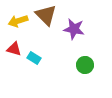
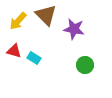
yellow arrow: rotated 30 degrees counterclockwise
red triangle: moved 2 px down
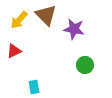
yellow arrow: moved 1 px right, 1 px up
red triangle: rotated 42 degrees counterclockwise
cyan rectangle: moved 29 px down; rotated 48 degrees clockwise
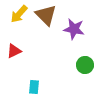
yellow arrow: moved 6 px up
cyan rectangle: rotated 16 degrees clockwise
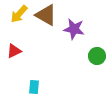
brown triangle: rotated 15 degrees counterclockwise
green circle: moved 12 px right, 9 px up
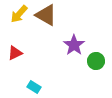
purple star: moved 16 px down; rotated 25 degrees clockwise
red triangle: moved 1 px right, 2 px down
green circle: moved 1 px left, 5 px down
cyan rectangle: rotated 64 degrees counterclockwise
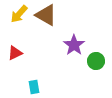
cyan rectangle: rotated 48 degrees clockwise
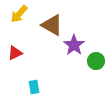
brown triangle: moved 6 px right, 10 px down
